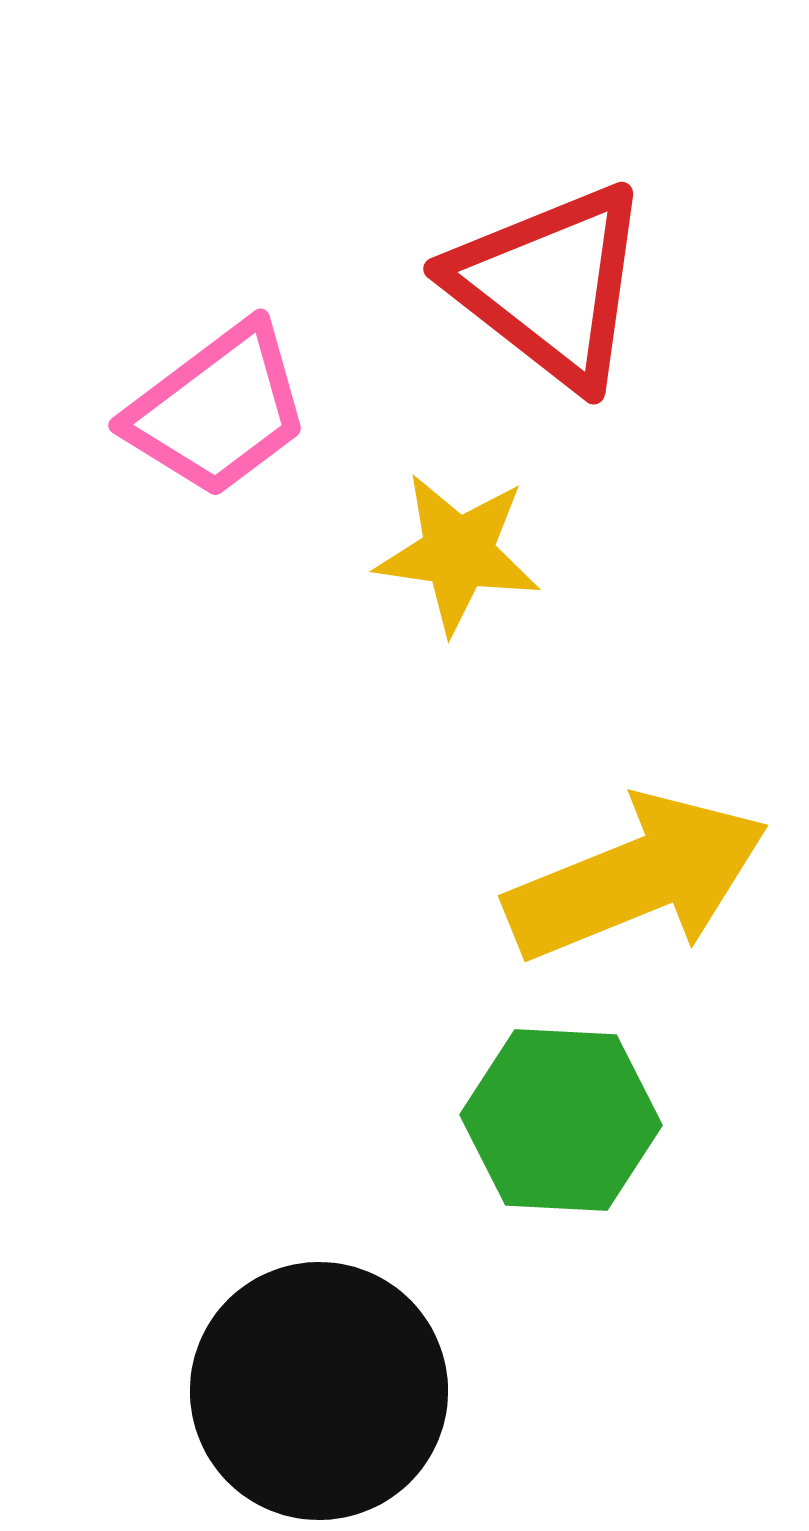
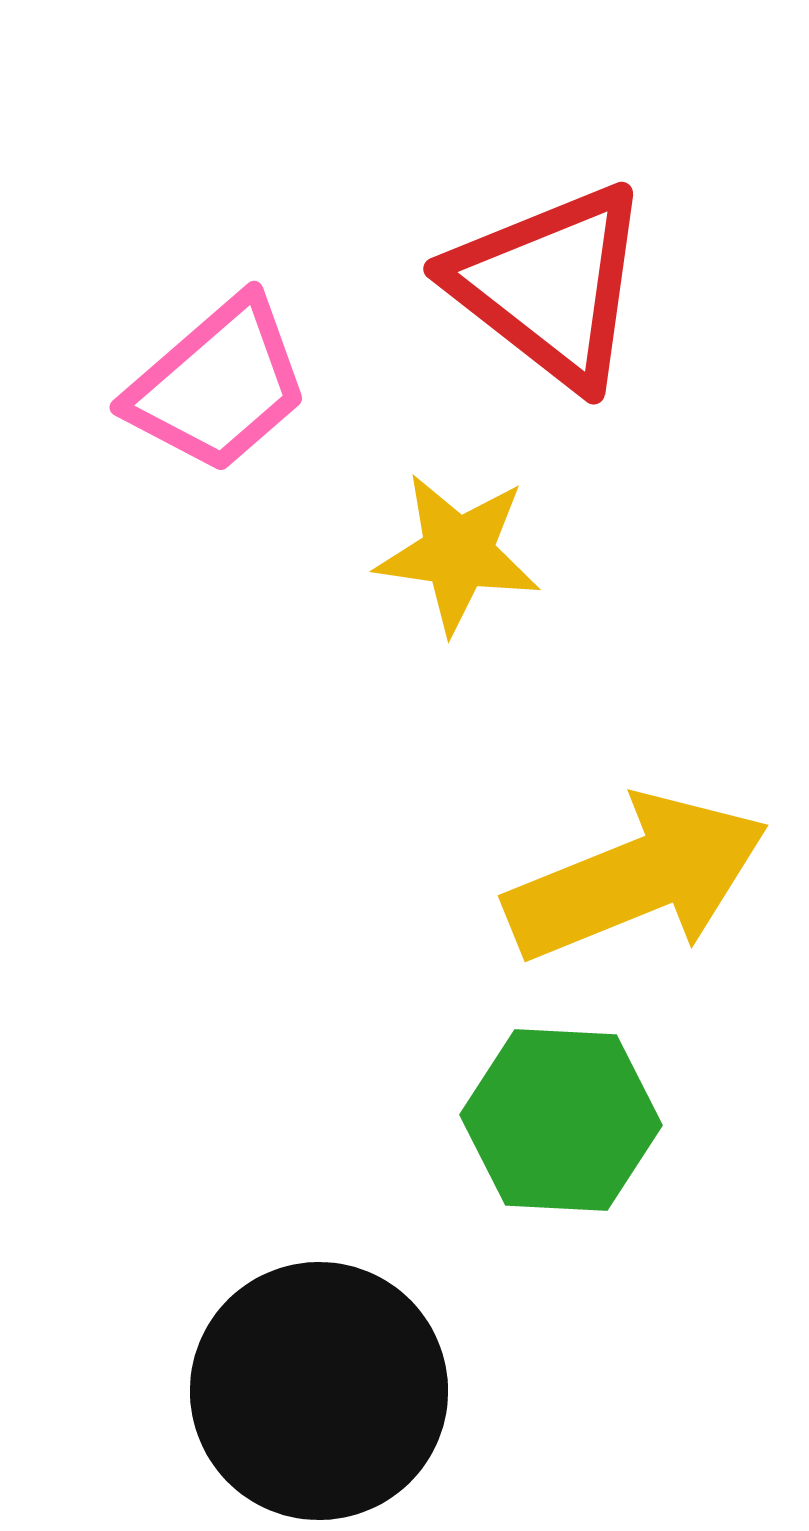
pink trapezoid: moved 25 px up; rotated 4 degrees counterclockwise
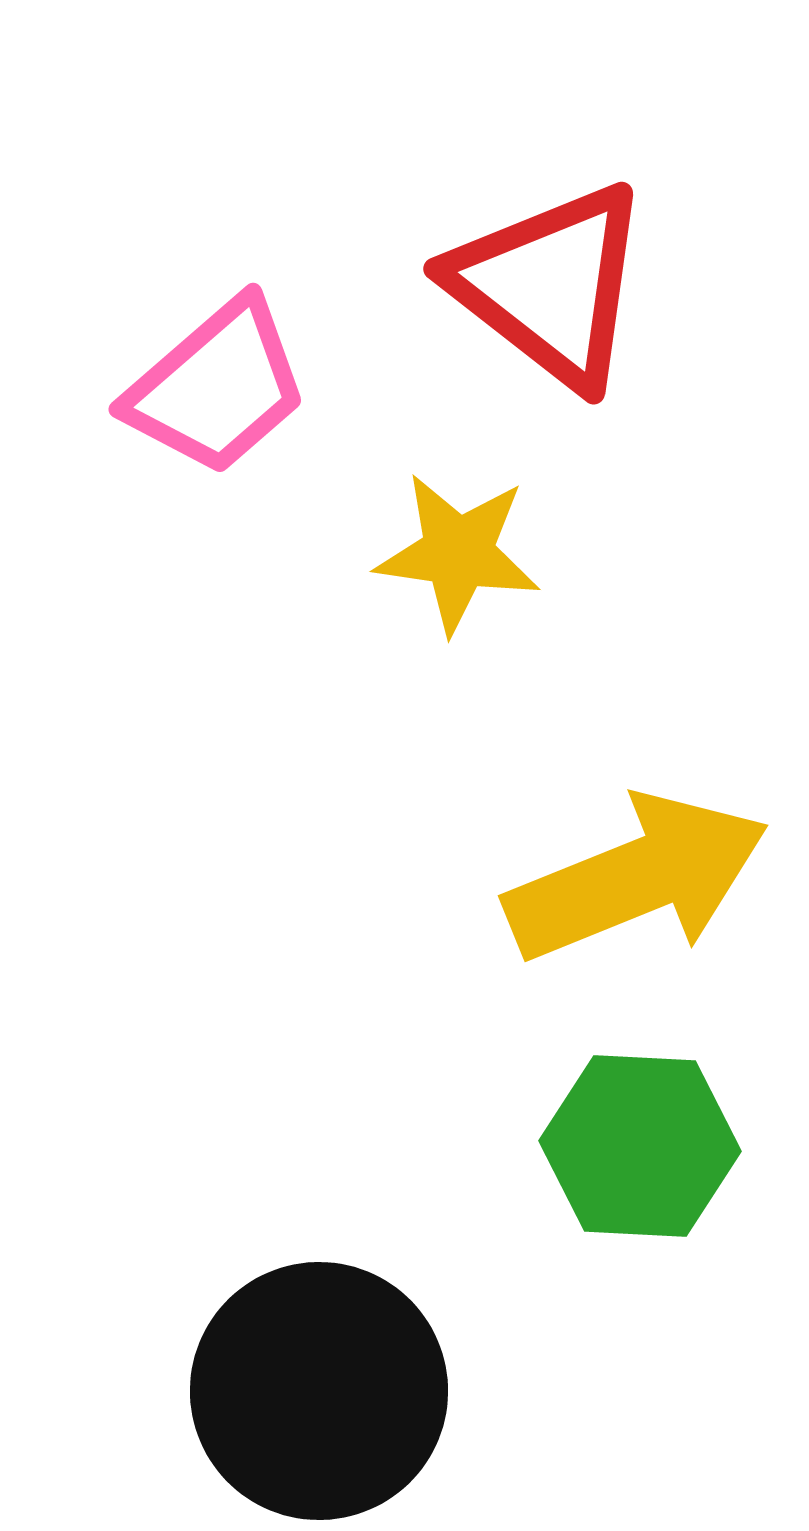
pink trapezoid: moved 1 px left, 2 px down
green hexagon: moved 79 px right, 26 px down
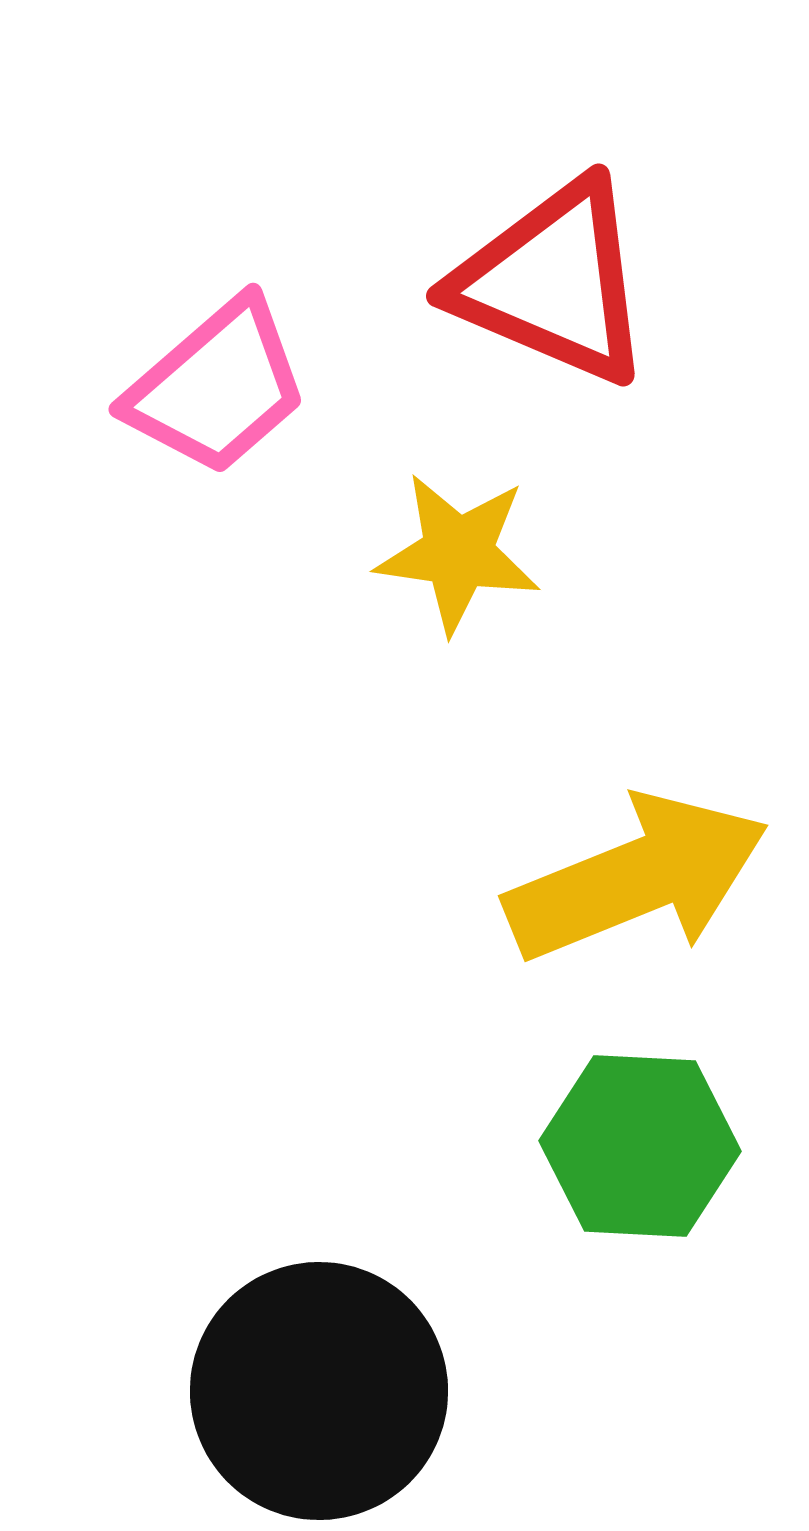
red triangle: moved 3 px right, 3 px up; rotated 15 degrees counterclockwise
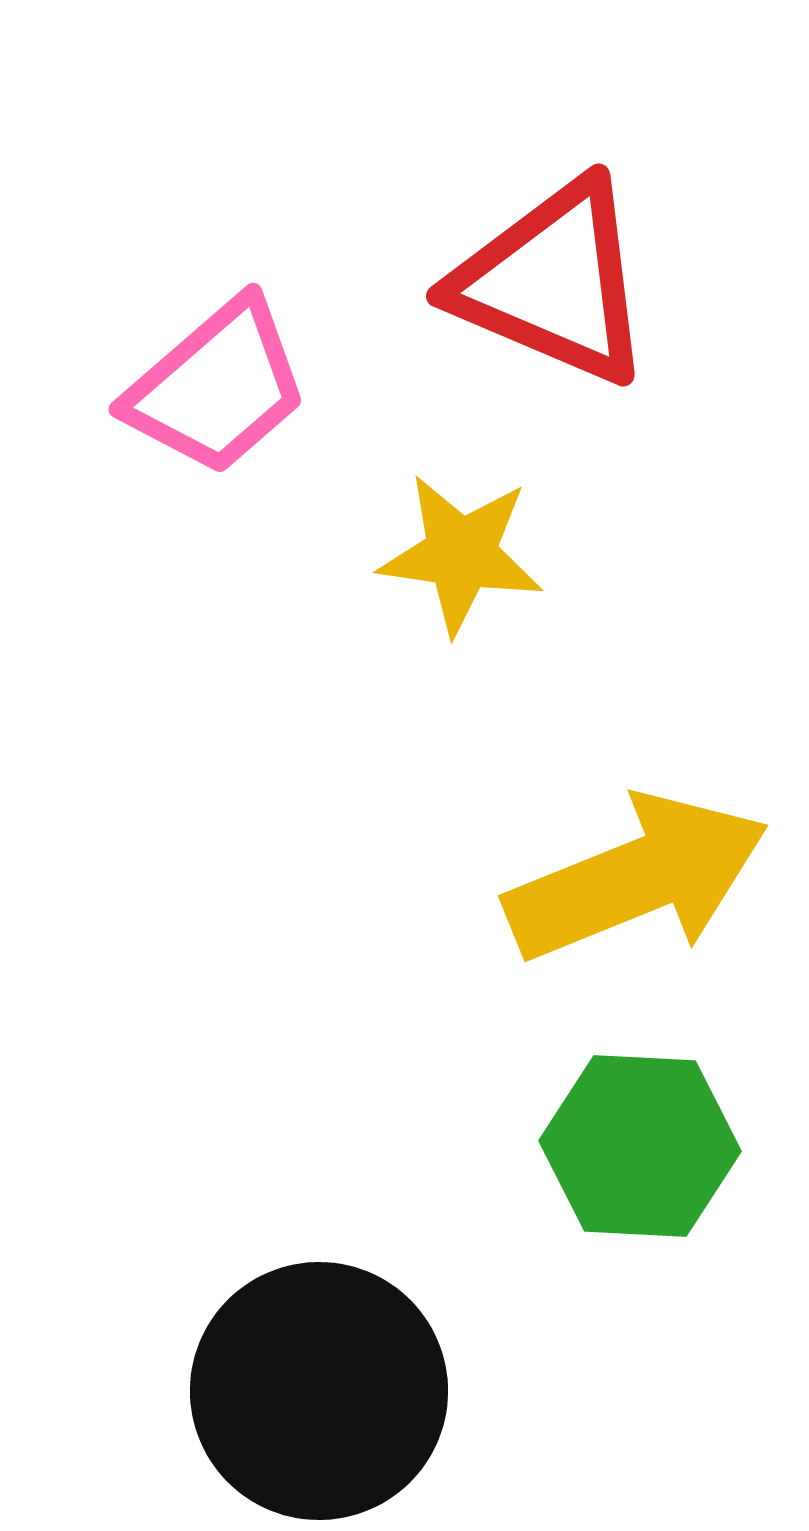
yellow star: moved 3 px right, 1 px down
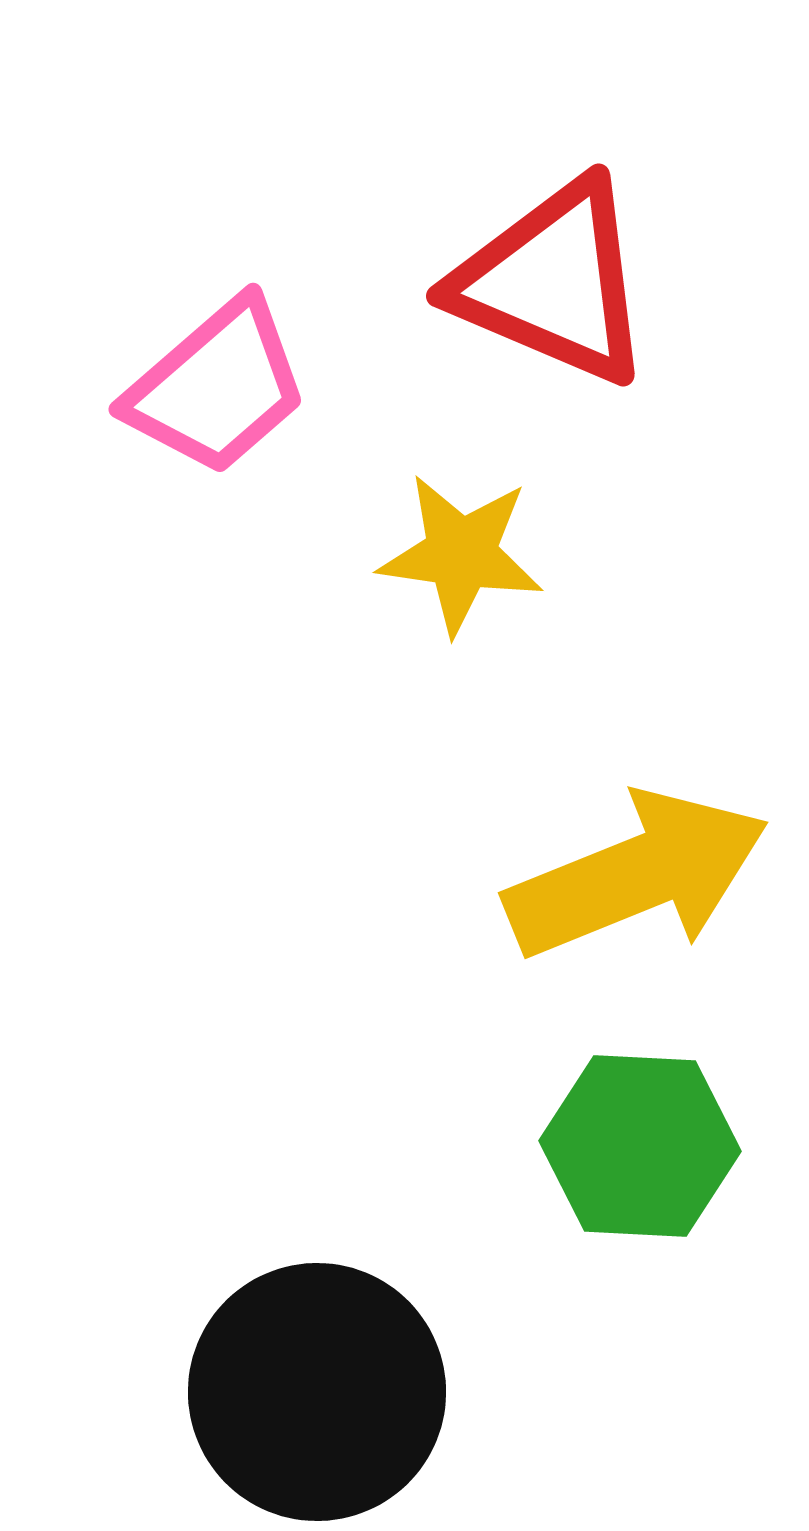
yellow arrow: moved 3 px up
black circle: moved 2 px left, 1 px down
